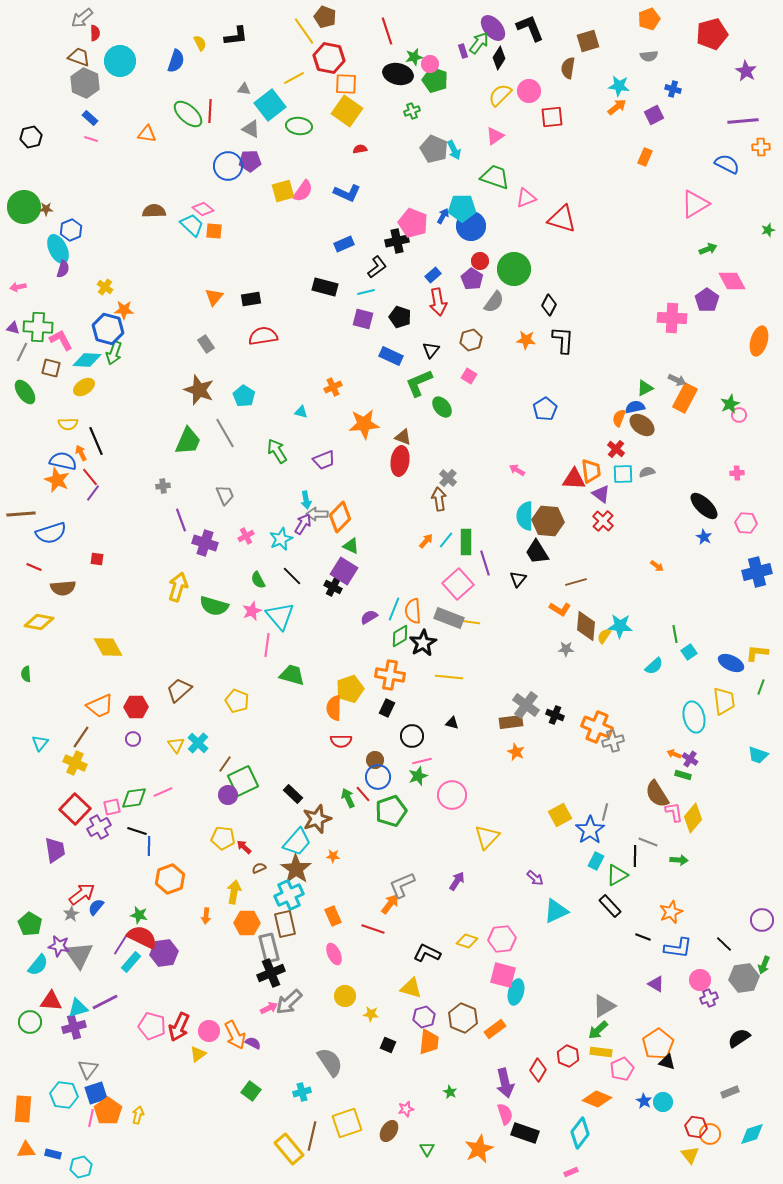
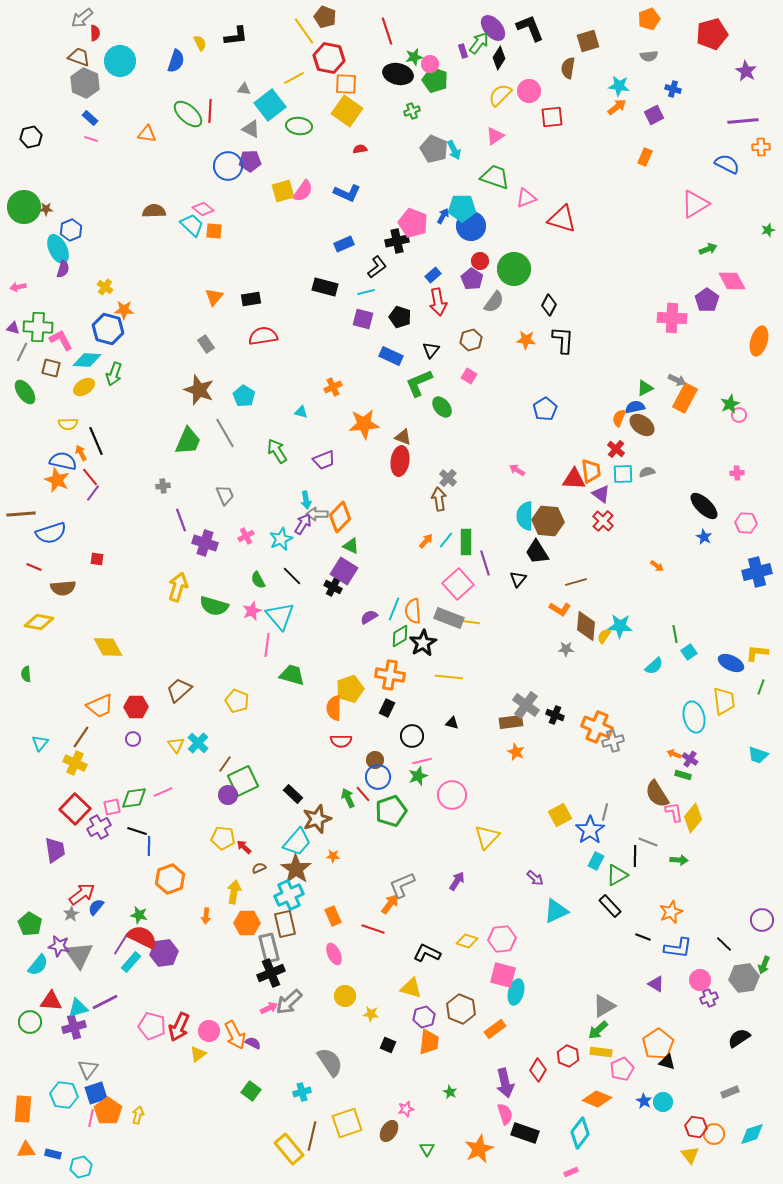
green arrow at (114, 353): moved 21 px down
brown hexagon at (463, 1018): moved 2 px left, 9 px up
orange circle at (710, 1134): moved 4 px right
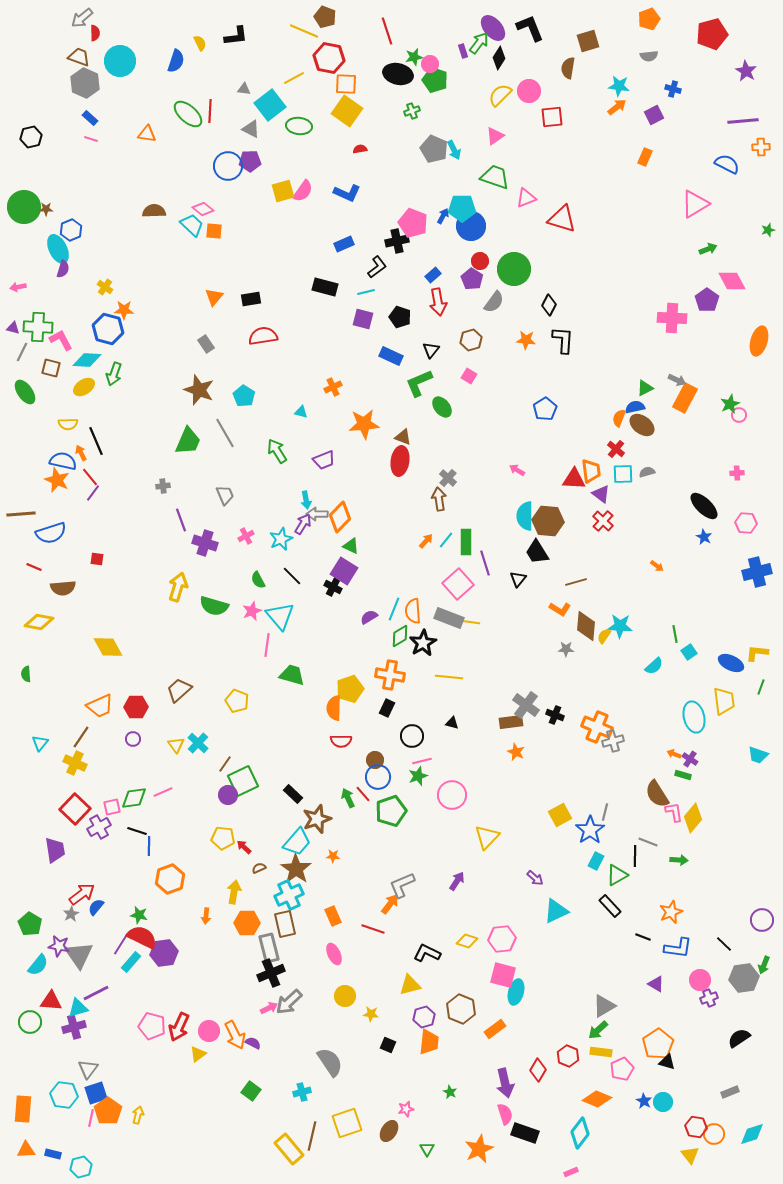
yellow line at (304, 31): rotated 32 degrees counterclockwise
yellow triangle at (411, 988): moved 1 px left, 3 px up; rotated 30 degrees counterclockwise
purple line at (105, 1002): moved 9 px left, 9 px up
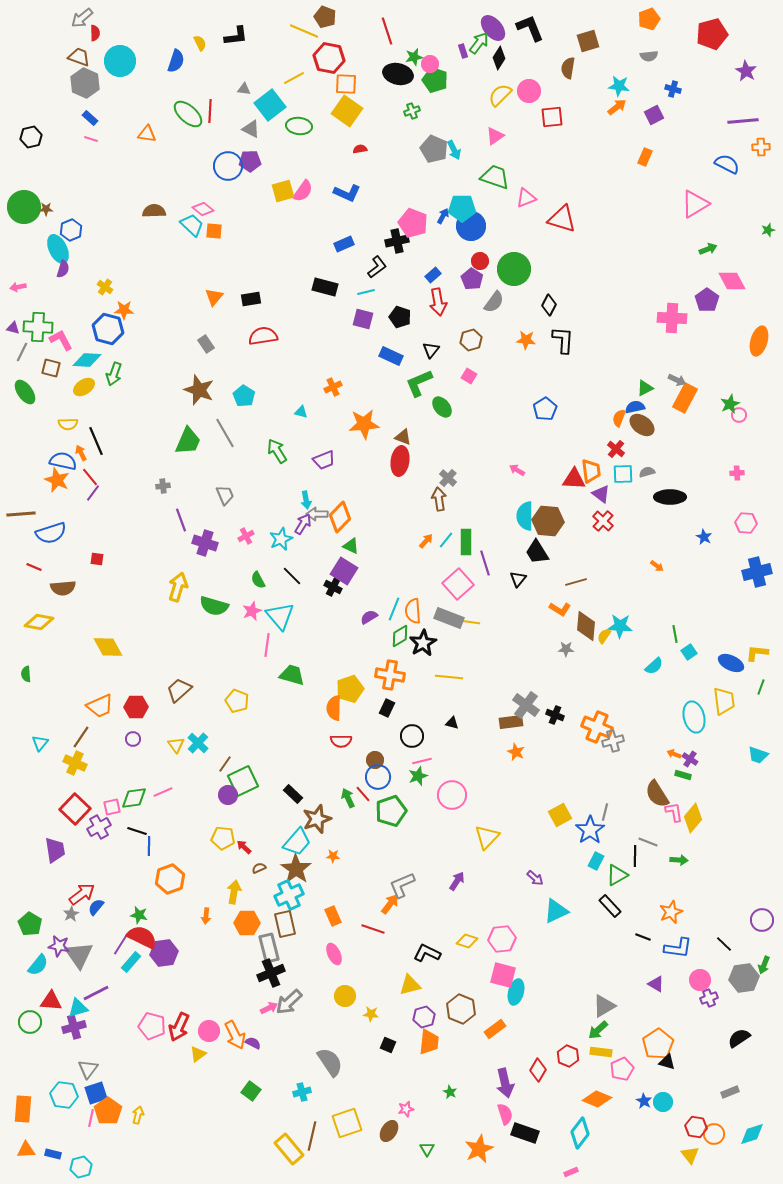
black ellipse at (704, 506): moved 34 px left, 9 px up; rotated 44 degrees counterclockwise
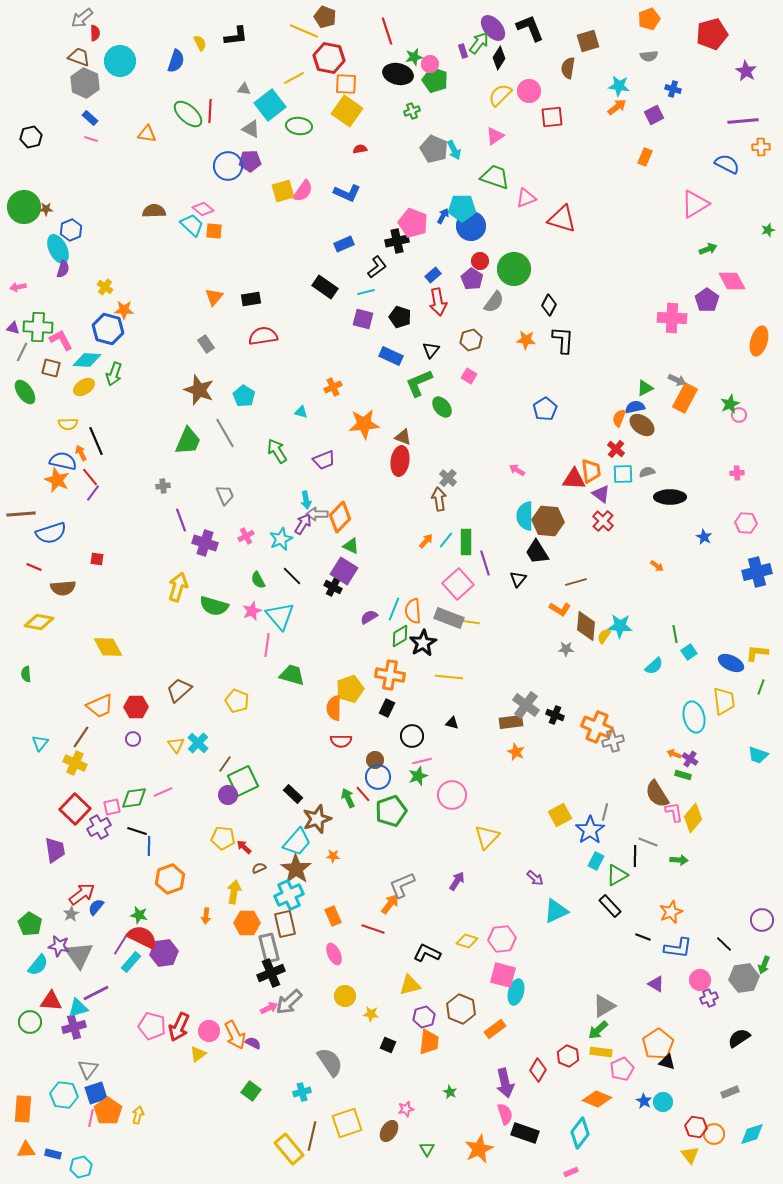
black rectangle at (325, 287): rotated 20 degrees clockwise
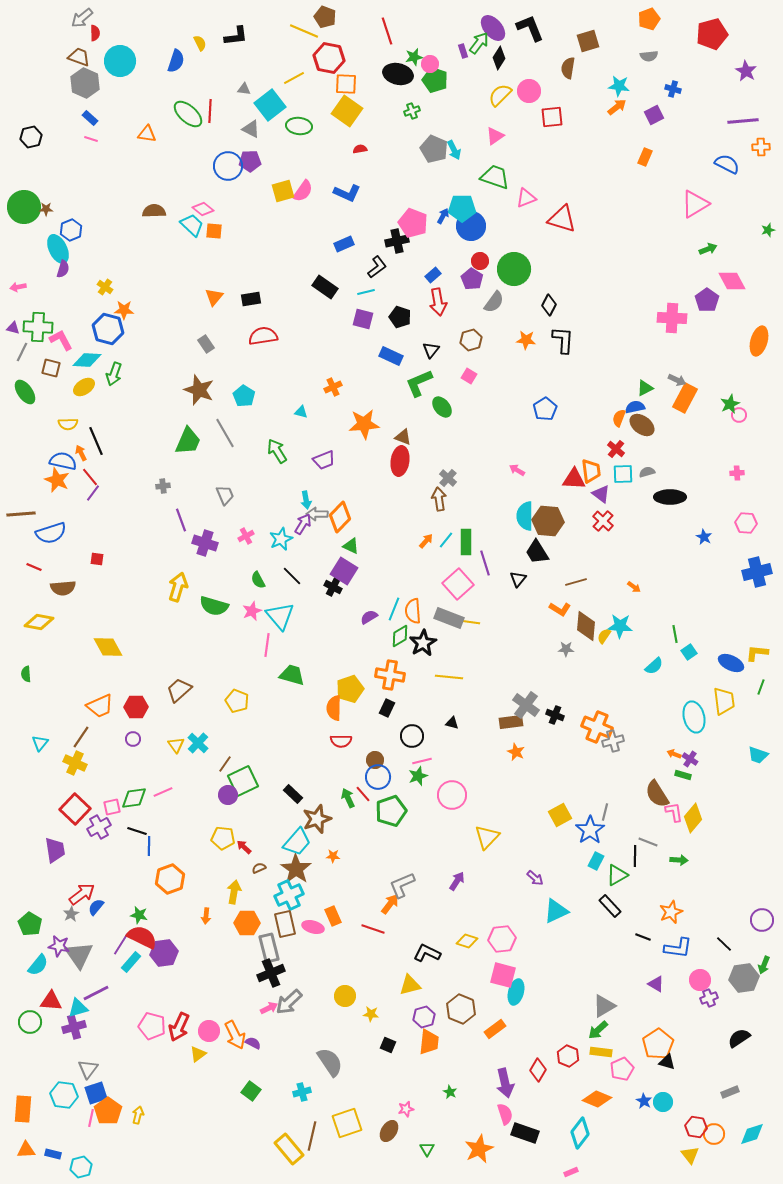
orange arrow at (657, 566): moved 23 px left, 21 px down
pink ellipse at (334, 954): moved 21 px left, 27 px up; rotated 50 degrees counterclockwise
